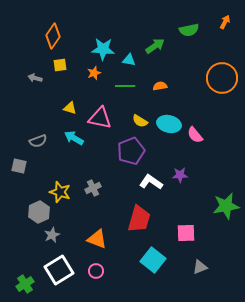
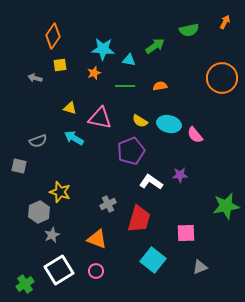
gray cross: moved 15 px right, 16 px down
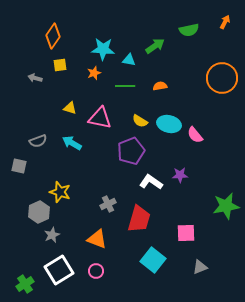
cyan arrow: moved 2 px left, 5 px down
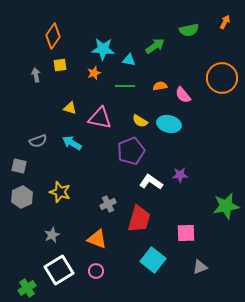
gray arrow: moved 1 px right, 3 px up; rotated 64 degrees clockwise
pink semicircle: moved 12 px left, 40 px up
gray hexagon: moved 17 px left, 15 px up
green cross: moved 2 px right, 4 px down
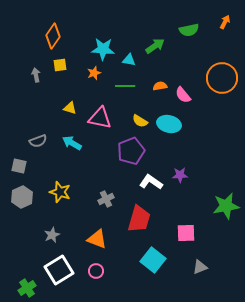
gray cross: moved 2 px left, 5 px up
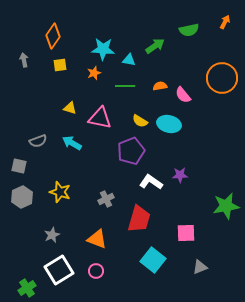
gray arrow: moved 12 px left, 15 px up
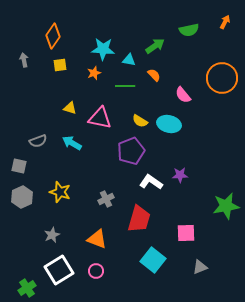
orange semicircle: moved 6 px left, 11 px up; rotated 56 degrees clockwise
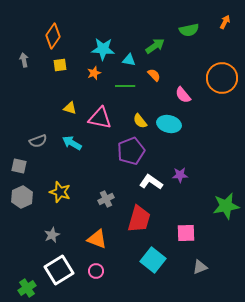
yellow semicircle: rotated 21 degrees clockwise
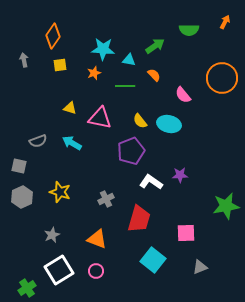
green semicircle: rotated 12 degrees clockwise
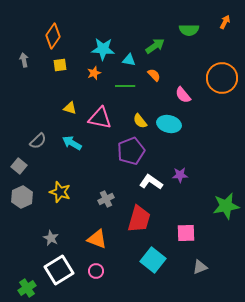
gray semicircle: rotated 24 degrees counterclockwise
gray square: rotated 28 degrees clockwise
gray star: moved 1 px left, 3 px down; rotated 21 degrees counterclockwise
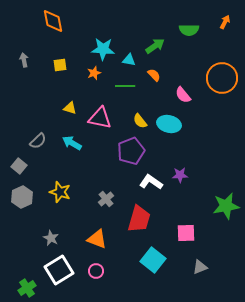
orange diamond: moved 15 px up; rotated 45 degrees counterclockwise
gray cross: rotated 14 degrees counterclockwise
